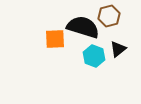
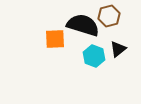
black semicircle: moved 2 px up
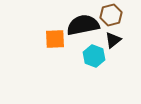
brown hexagon: moved 2 px right, 1 px up
black semicircle: rotated 28 degrees counterclockwise
black triangle: moved 5 px left, 9 px up
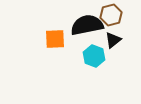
black semicircle: moved 4 px right
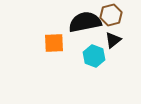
black semicircle: moved 2 px left, 3 px up
orange square: moved 1 px left, 4 px down
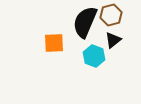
black semicircle: rotated 56 degrees counterclockwise
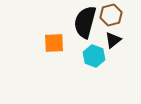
black semicircle: rotated 8 degrees counterclockwise
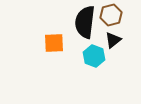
black semicircle: rotated 8 degrees counterclockwise
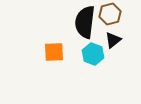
brown hexagon: moved 1 px left, 1 px up
orange square: moved 9 px down
cyan hexagon: moved 1 px left, 2 px up
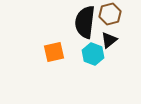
black triangle: moved 4 px left
orange square: rotated 10 degrees counterclockwise
